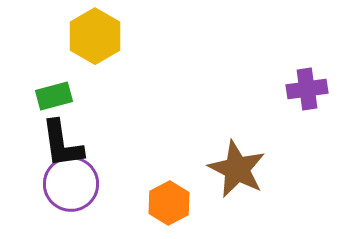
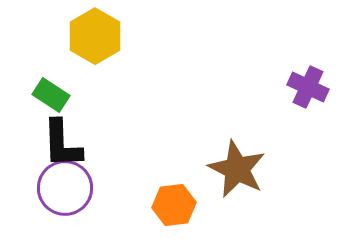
purple cross: moved 1 px right, 2 px up; rotated 33 degrees clockwise
green rectangle: moved 3 px left, 1 px up; rotated 48 degrees clockwise
black L-shape: rotated 6 degrees clockwise
purple circle: moved 6 px left, 4 px down
orange hexagon: moved 5 px right, 2 px down; rotated 21 degrees clockwise
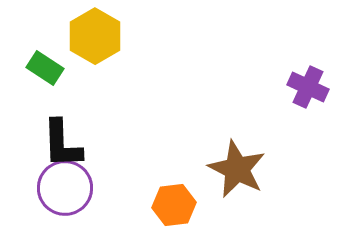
green rectangle: moved 6 px left, 27 px up
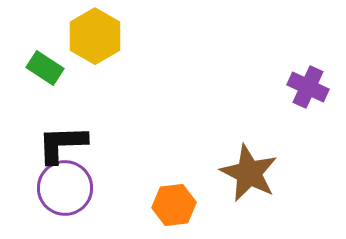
black L-shape: rotated 90 degrees clockwise
brown star: moved 12 px right, 4 px down
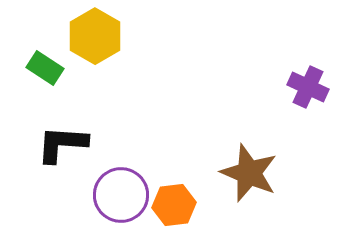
black L-shape: rotated 6 degrees clockwise
brown star: rotated 4 degrees counterclockwise
purple circle: moved 56 px right, 7 px down
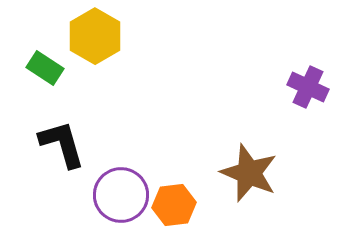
black L-shape: rotated 70 degrees clockwise
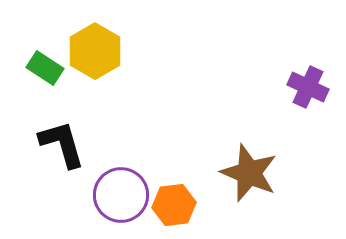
yellow hexagon: moved 15 px down
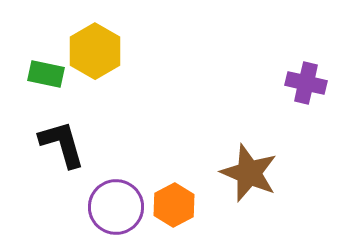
green rectangle: moved 1 px right, 6 px down; rotated 21 degrees counterclockwise
purple cross: moved 2 px left, 4 px up; rotated 12 degrees counterclockwise
purple circle: moved 5 px left, 12 px down
orange hexagon: rotated 21 degrees counterclockwise
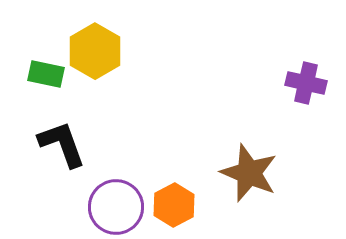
black L-shape: rotated 4 degrees counterclockwise
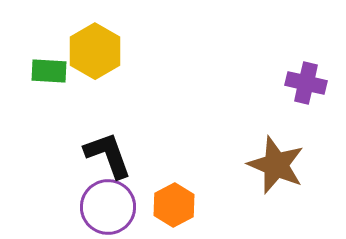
green rectangle: moved 3 px right, 3 px up; rotated 9 degrees counterclockwise
black L-shape: moved 46 px right, 11 px down
brown star: moved 27 px right, 8 px up
purple circle: moved 8 px left
